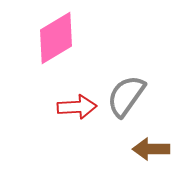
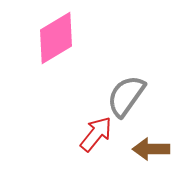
red arrow: moved 19 px right, 27 px down; rotated 48 degrees counterclockwise
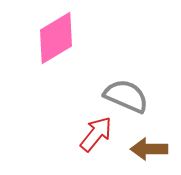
gray semicircle: rotated 78 degrees clockwise
brown arrow: moved 2 px left
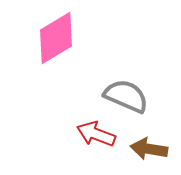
red arrow: rotated 108 degrees counterclockwise
brown arrow: rotated 9 degrees clockwise
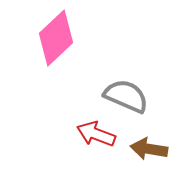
pink diamond: rotated 12 degrees counterclockwise
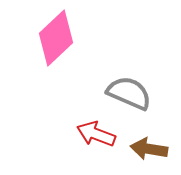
gray semicircle: moved 3 px right, 3 px up
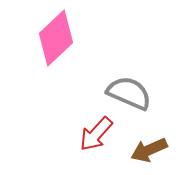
red arrow: rotated 69 degrees counterclockwise
brown arrow: moved 1 px down; rotated 33 degrees counterclockwise
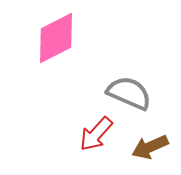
pink diamond: rotated 16 degrees clockwise
brown arrow: moved 1 px right, 3 px up
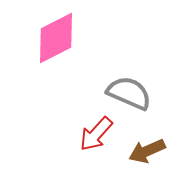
brown arrow: moved 3 px left, 4 px down
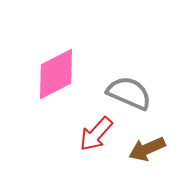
pink diamond: moved 36 px down
brown arrow: moved 2 px up
